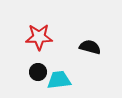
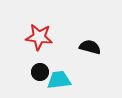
red star: rotated 8 degrees clockwise
black circle: moved 2 px right
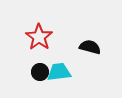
red star: rotated 28 degrees clockwise
cyan trapezoid: moved 8 px up
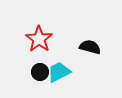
red star: moved 2 px down
cyan trapezoid: rotated 20 degrees counterclockwise
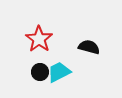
black semicircle: moved 1 px left
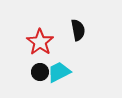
red star: moved 1 px right, 3 px down
black semicircle: moved 11 px left, 17 px up; rotated 65 degrees clockwise
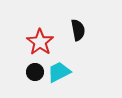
black circle: moved 5 px left
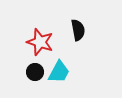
red star: rotated 16 degrees counterclockwise
cyan trapezoid: rotated 145 degrees clockwise
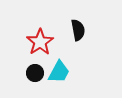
red star: rotated 20 degrees clockwise
black circle: moved 1 px down
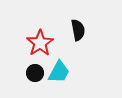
red star: moved 1 px down
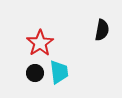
black semicircle: moved 24 px right; rotated 20 degrees clockwise
cyan trapezoid: rotated 35 degrees counterclockwise
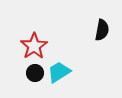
red star: moved 6 px left, 3 px down
cyan trapezoid: rotated 115 degrees counterclockwise
